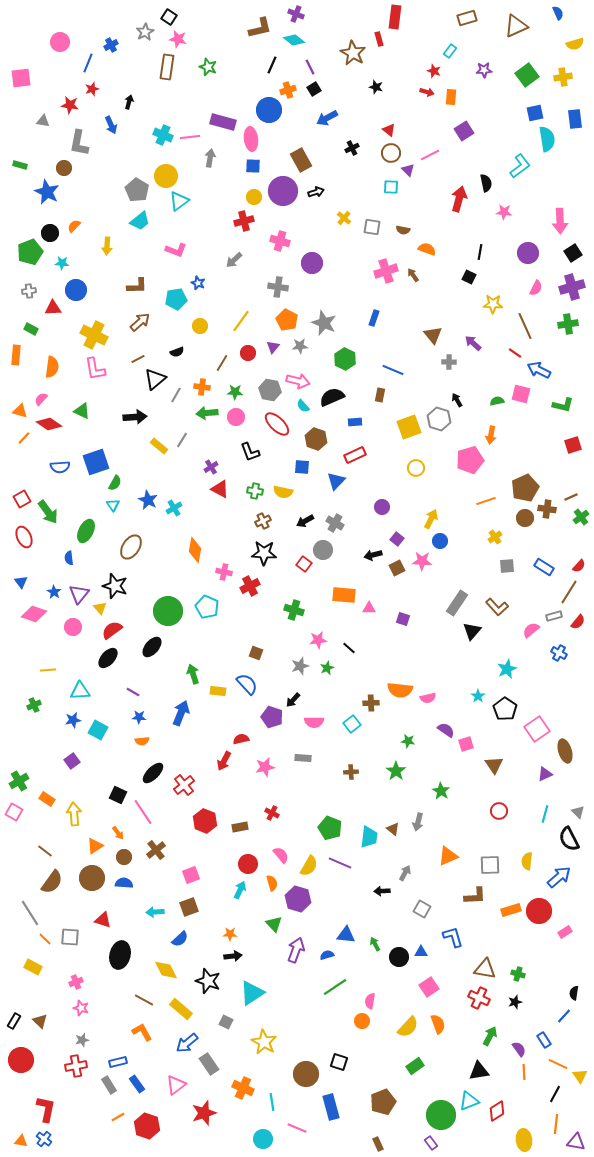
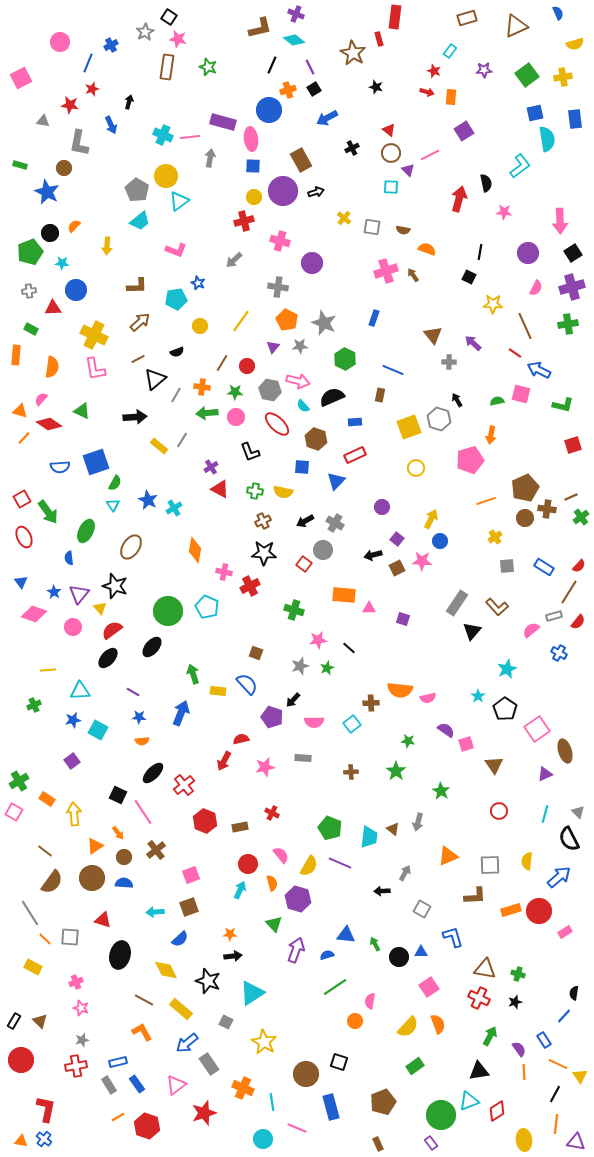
pink square at (21, 78): rotated 20 degrees counterclockwise
red circle at (248, 353): moved 1 px left, 13 px down
orange circle at (362, 1021): moved 7 px left
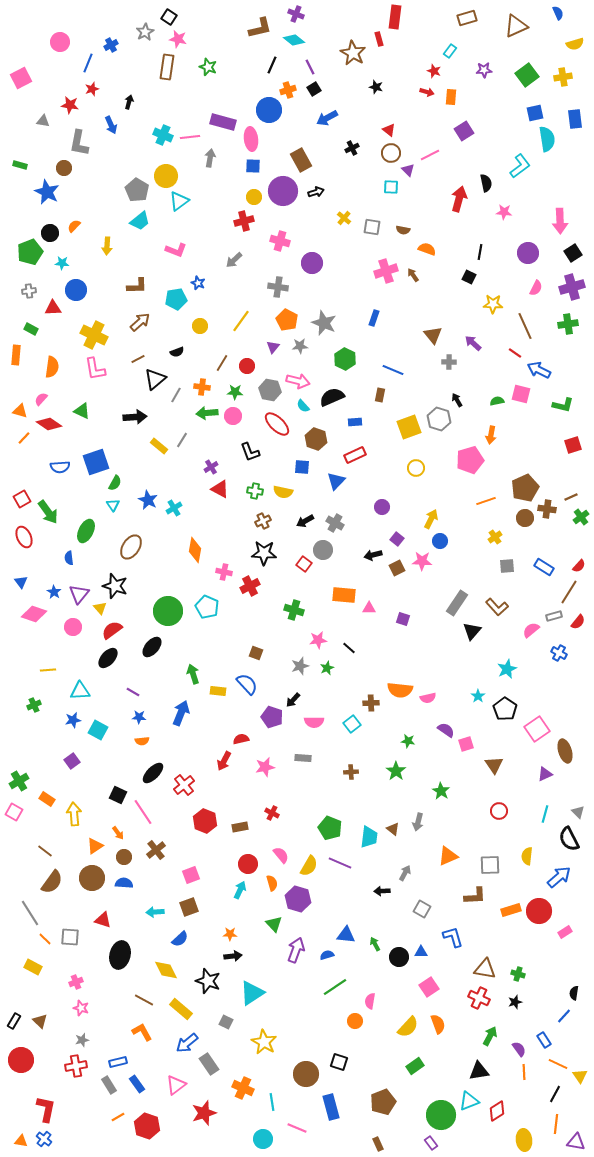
pink circle at (236, 417): moved 3 px left, 1 px up
yellow semicircle at (527, 861): moved 5 px up
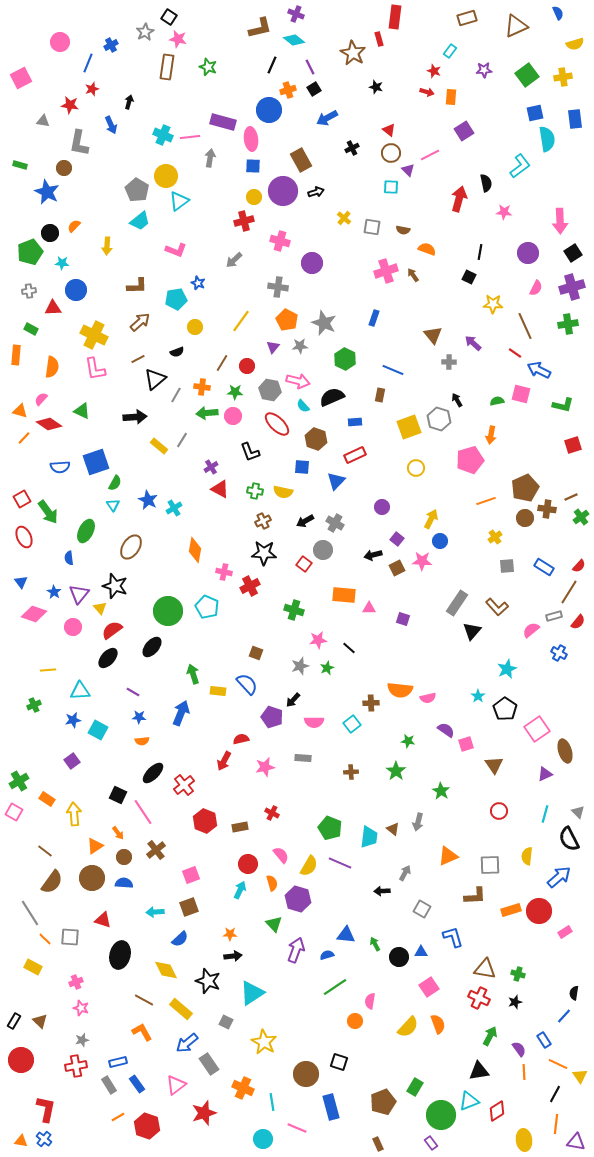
yellow circle at (200, 326): moved 5 px left, 1 px down
green rectangle at (415, 1066): moved 21 px down; rotated 24 degrees counterclockwise
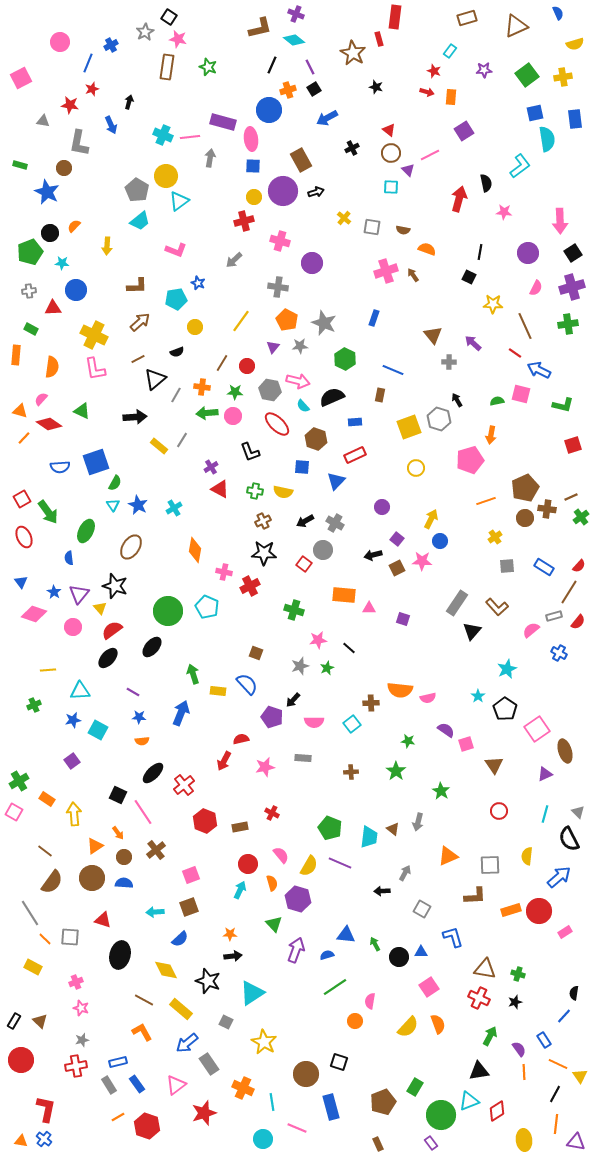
blue star at (148, 500): moved 10 px left, 5 px down
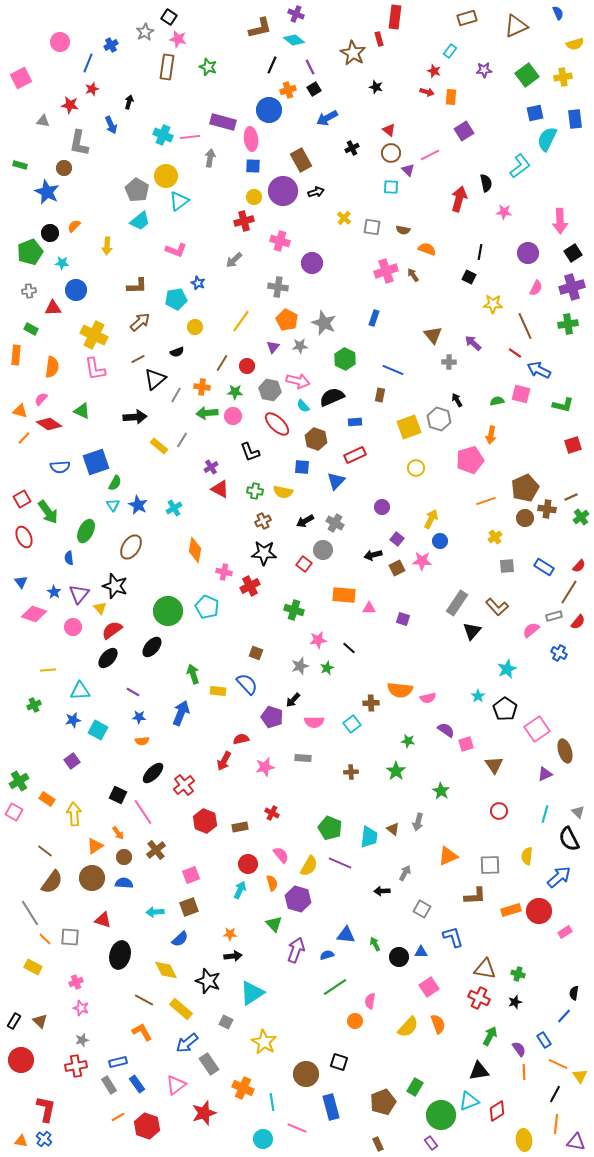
cyan semicircle at (547, 139): rotated 145 degrees counterclockwise
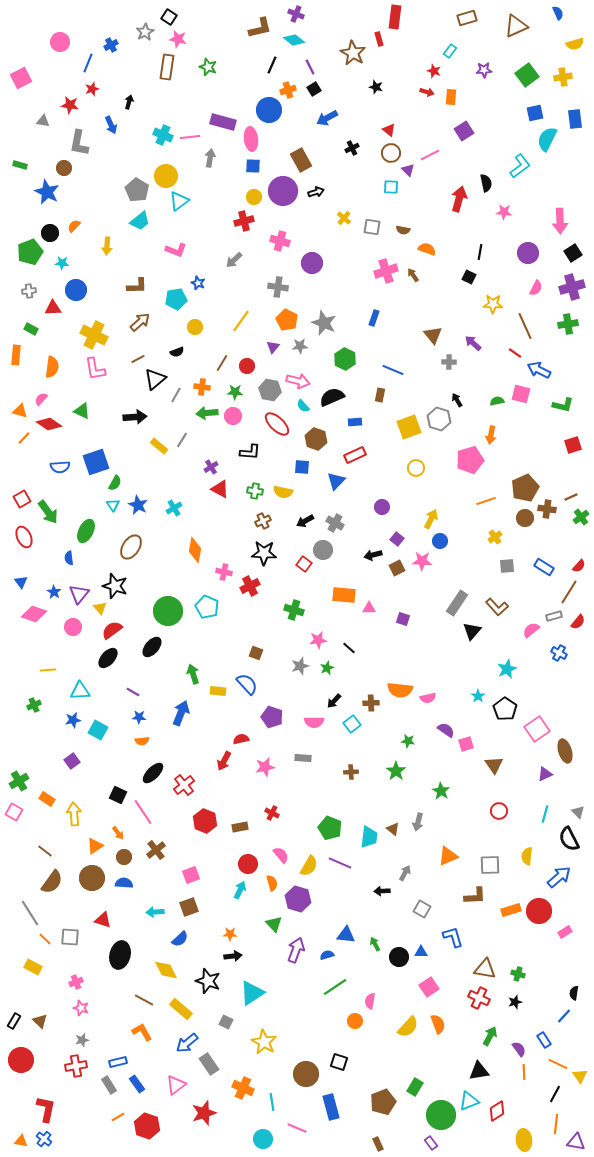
black L-shape at (250, 452): rotated 65 degrees counterclockwise
black arrow at (293, 700): moved 41 px right, 1 px down
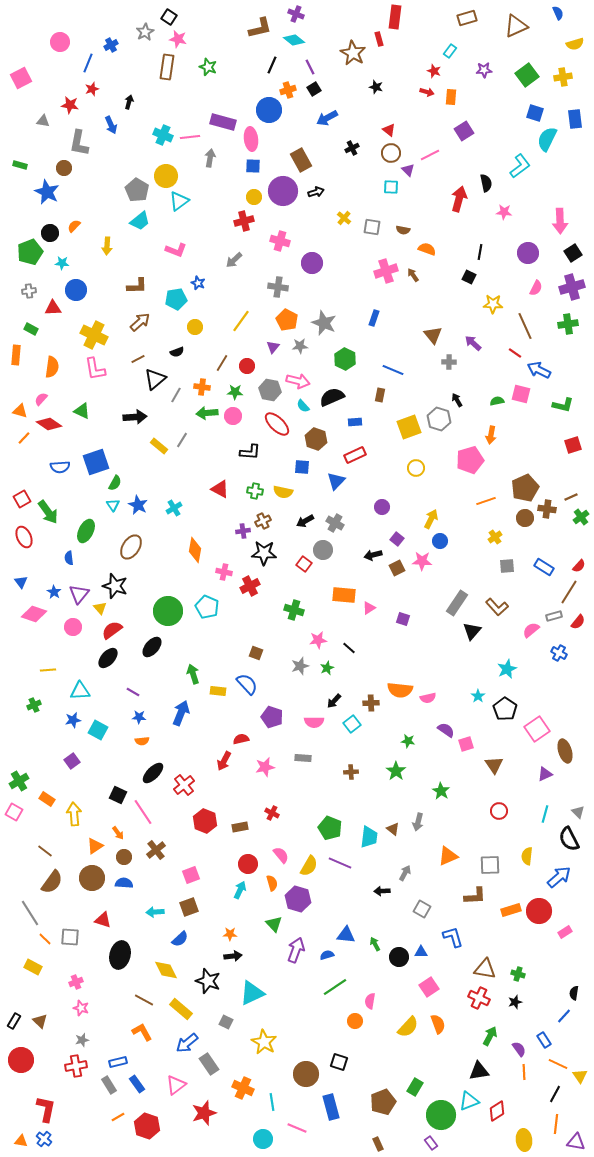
blue square at (535, 113): rotated 30 degrees clockwise
purple cross at (211, 467): moved 32 px right, 64 px down; rotated 24 degrees clockwise
pink triangle at (369, 608): rotated 32 degrees counterclockwise
cyan triangle at (252, 993): rotated 8 degrees clockwise
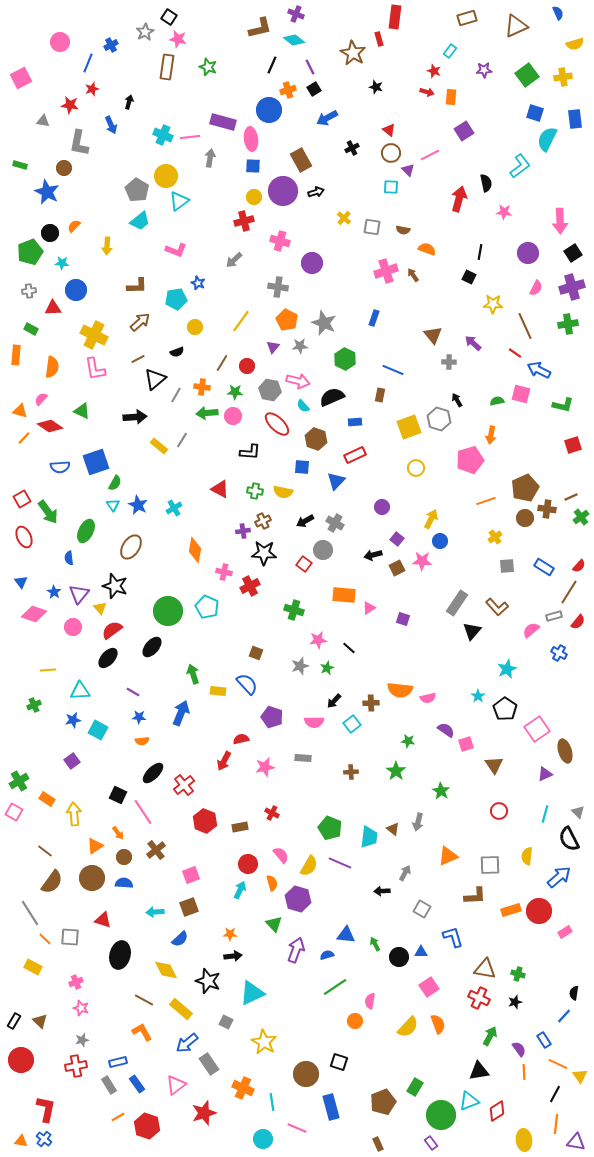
red diamond at (49, 424): moved 1 px right, 2 px down
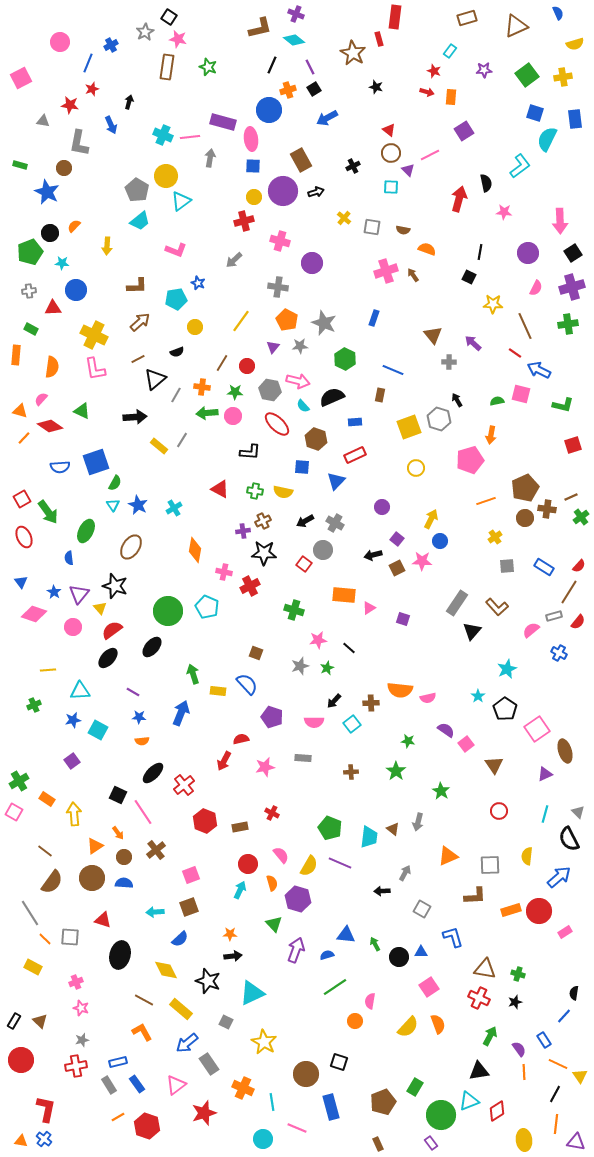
black cross at (352, 148): moved 1 px right, 18 px down
cyan triangle at (179, 201): moved 2 px right
pink square at (466, 744): rotated 21 degrees counterclockwise
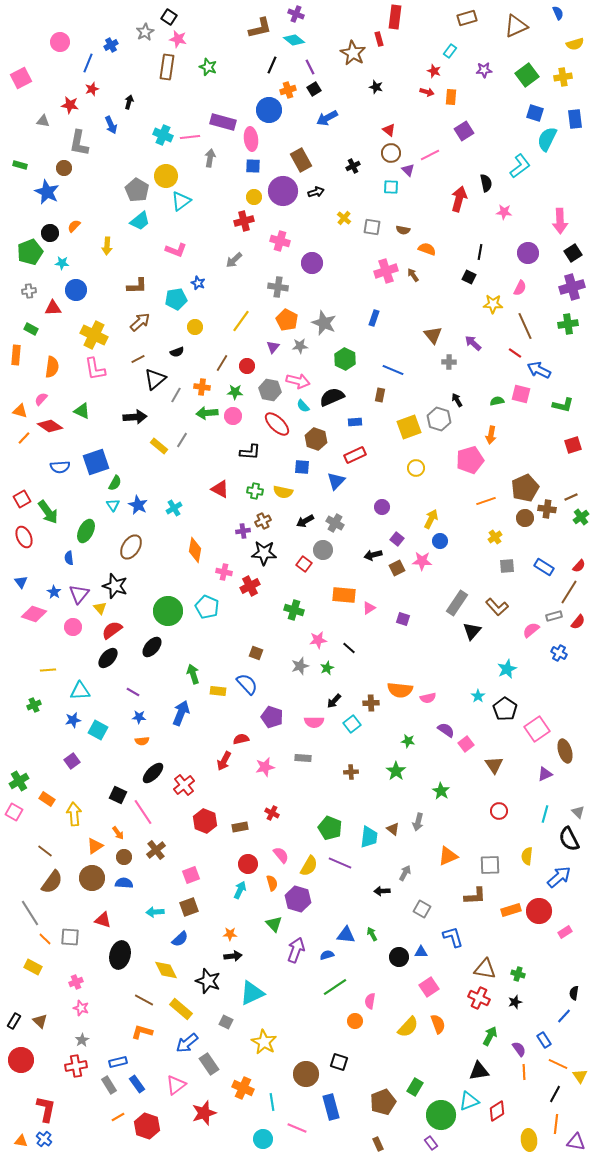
pink semicircle at (536, 288): moved 16 px left
green arrow at (375, 944): moved 3 px left, 10 px up
orange L-shape at (142, 1032): rotated 45 degrees counterclockwise
gray star at (82, 1040): rotated 16 degrees counterclockwise
yellow ellipse at (524, 1140): moved 5 px right
